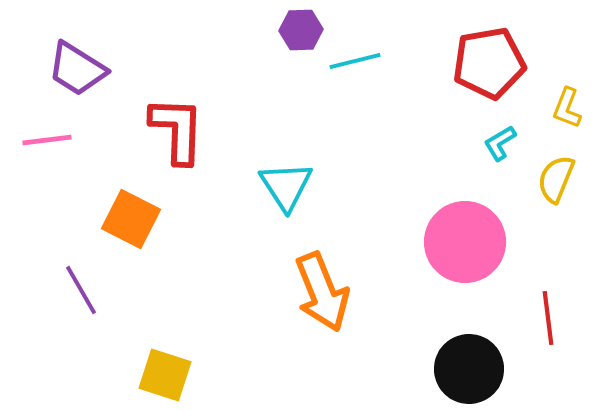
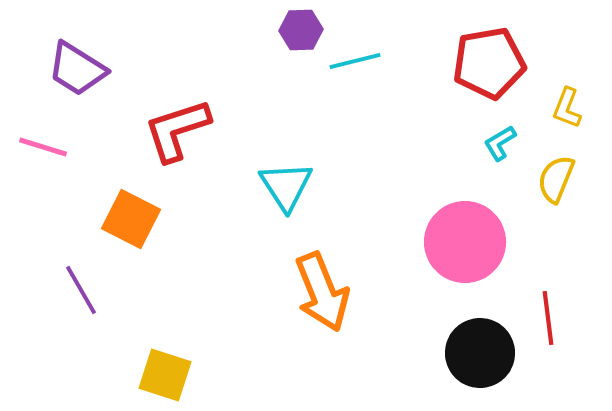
red L-shape: rotated 110 degrees counterclockwise
pink line: moved 4 px left, 7 px down; rotated 24 degrees clockwise
black circle: moved 11 px right, 16 px up
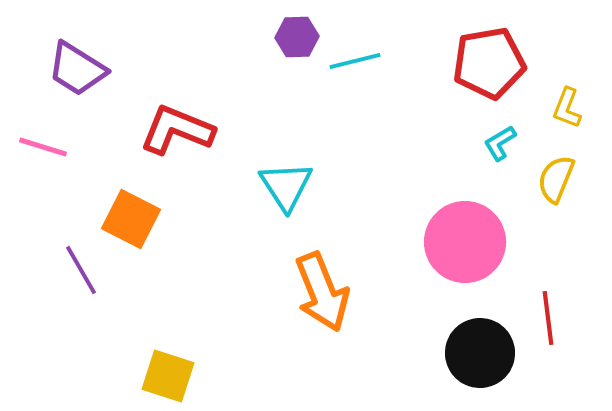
purple hexagon: moved 4 px left, 7 px down
red L-shape: rotated 40 degrees clockwise
purple line: moved 20 px up
yellow square: moved 3 px right, 1 px down
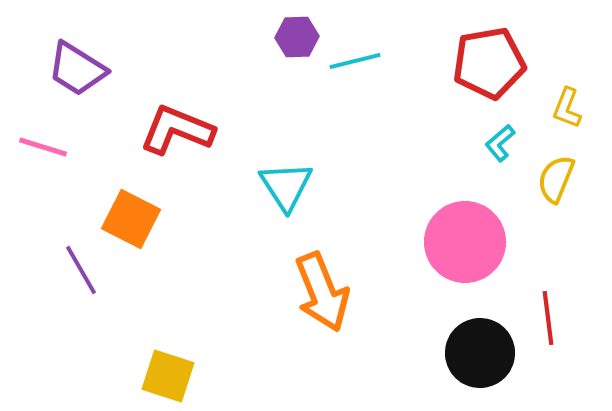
cyan L-shape: rotated 9 degrees counterclockwise
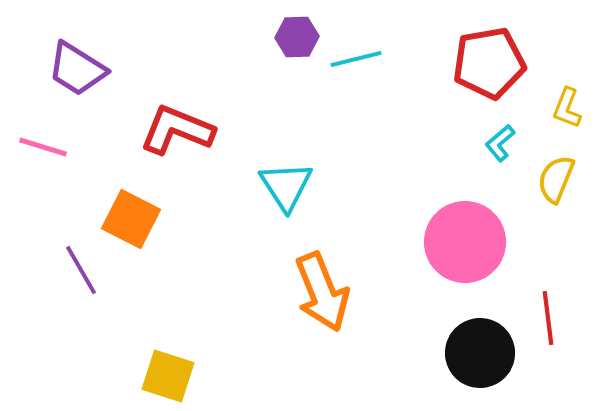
cyan line: moved 1 px right, 2 px up
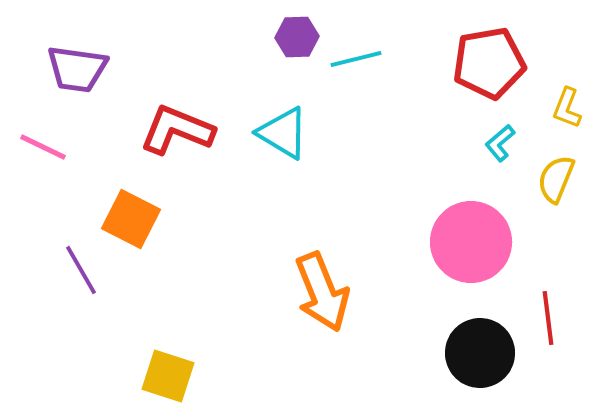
purple trapezoid: rotated 24 degrees counterclockwise
pink line: rotated 9 degrees clockwise
cyan triangle: moved 3 px left, 53 px up; rotated 26 degrees counterclockwise
pink circle: moved 6 px right
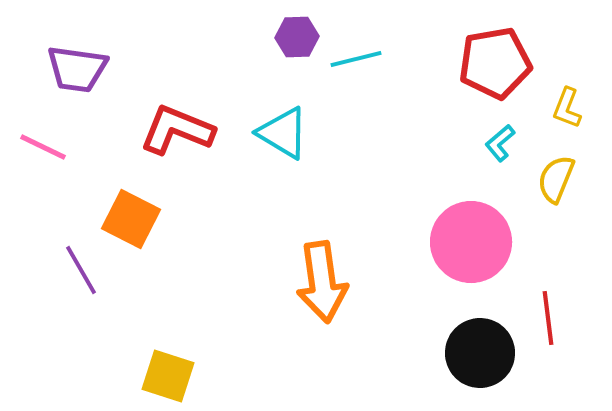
red pentagon: moved 6 px right
orange arrow: moved 10 px up; rotated 14 degrees clockwise
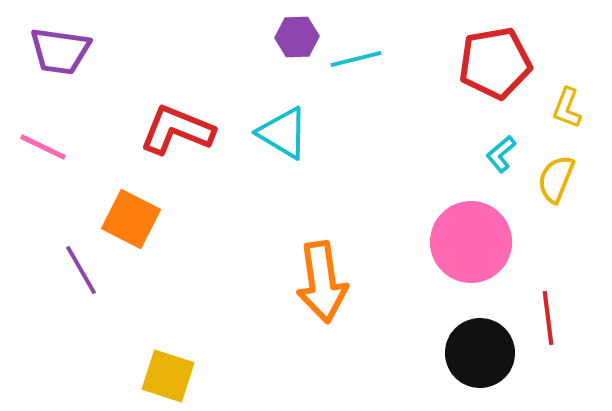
purple trapezoid: moved 17 px left, 18 px up
cyan L-shape: moved 1 px right, 11 px down
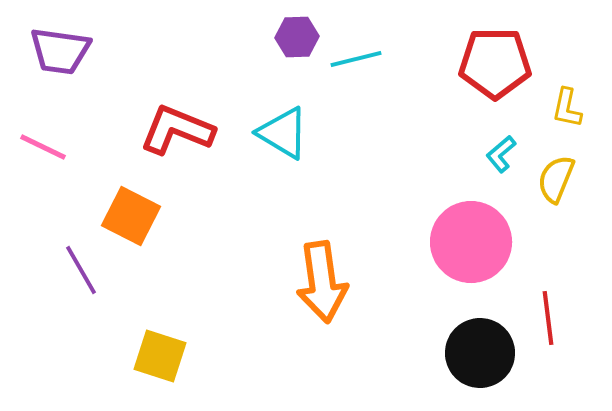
red pentagon: rotated 10 degrees clockwise
yellow L-shape: rotated 9 degrees counterclockwise
orange square: moved 3 px up
yellow square: moved 8 px left, 20 px up
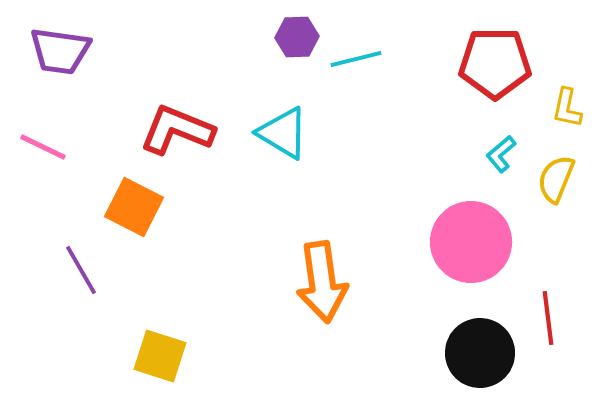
orange square: moved 3 px right, 9 px up
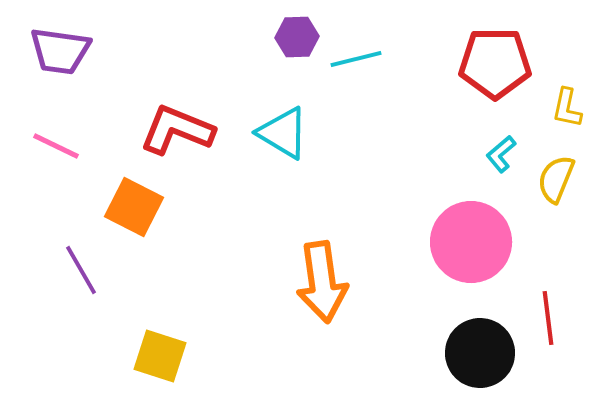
pink line: moved 13 px right, 1 px up
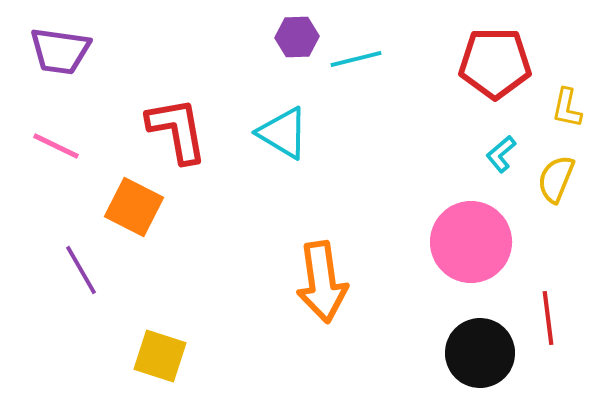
red L-shape: rotated 58 degrees clockwise
